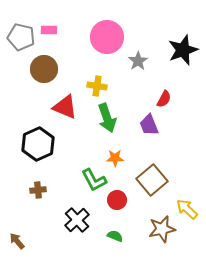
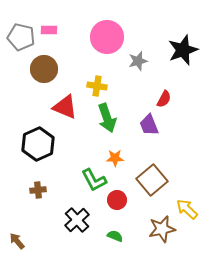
gray star: rotated 18 degrees clockwise
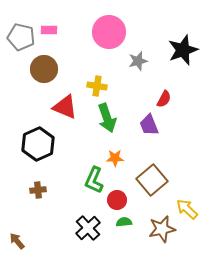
pink circle: moved 2 px right, 5 px up
green L-shape: rotated 52 degrees clockwise
black cross: moved 11 px right, 8 px down
green semicircle: moved 9 px right, 14 px up; rotated 28 degrees counterclockwise
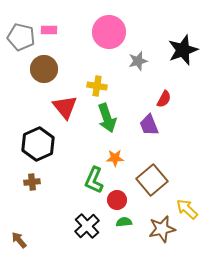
red triangle: rotated 28 degrees clockwise
brown cross: moved 6 px left, 8 px up
black cross: moved 1 px left, 2 px up
brown arrow: moved 2 px right, 1 px up
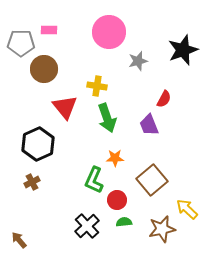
gray pentagon: moved 6 px down; rotated 12 degrees counterclockwise
brown cross: rotated 21 degrees counterclockwise
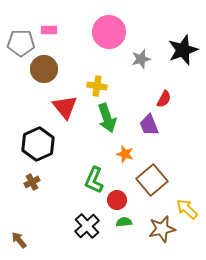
gray star: moved 3 px right, 2 px up
orange star: moved 10 px right, 4 px up; rotated 18 degrees clockwise
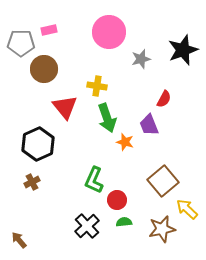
pink rectangle: rotated 14 degrees counterclockwise
orange star: moved 12 px up
brown square: moved 11 px right, 1 px down
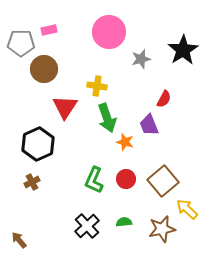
black star: rotated 12 degrees counterclockwise
red triangle: rotated 12 degrees clockwise
red circle: moved 9 px right, 21 px up
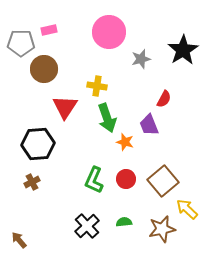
black hexagon: rotated 20 degrees clockwise
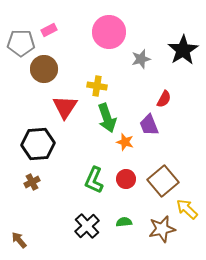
pink rectangle: rotated 14 degrees counterclockwise
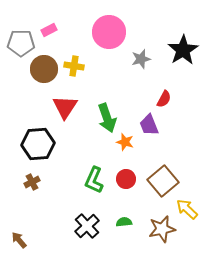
yellow cross: moved 23 px left, 20 px up
